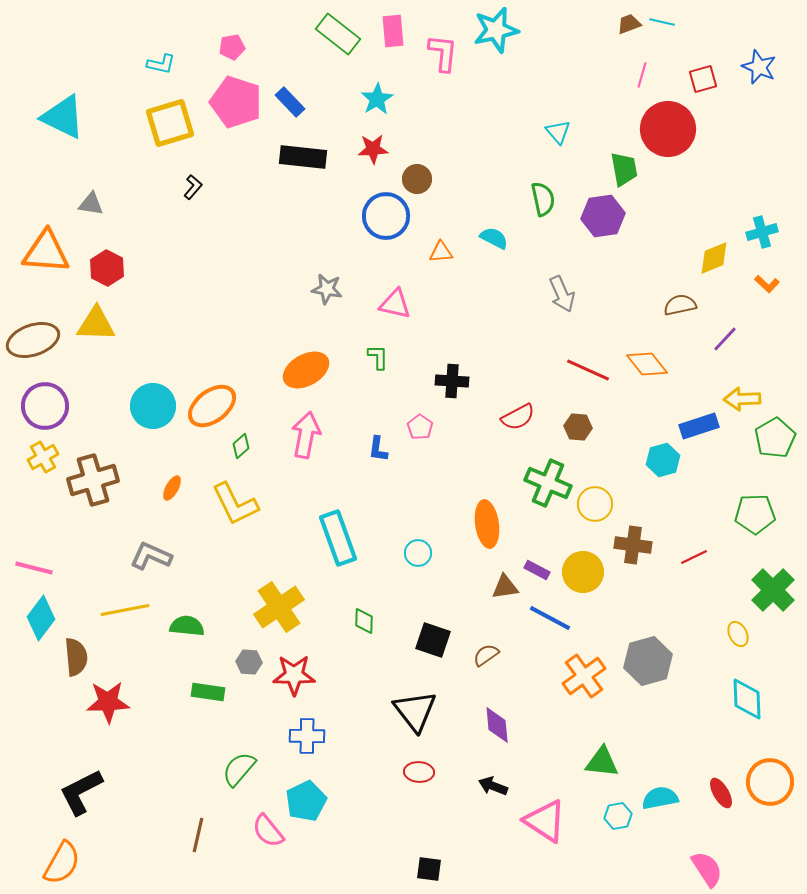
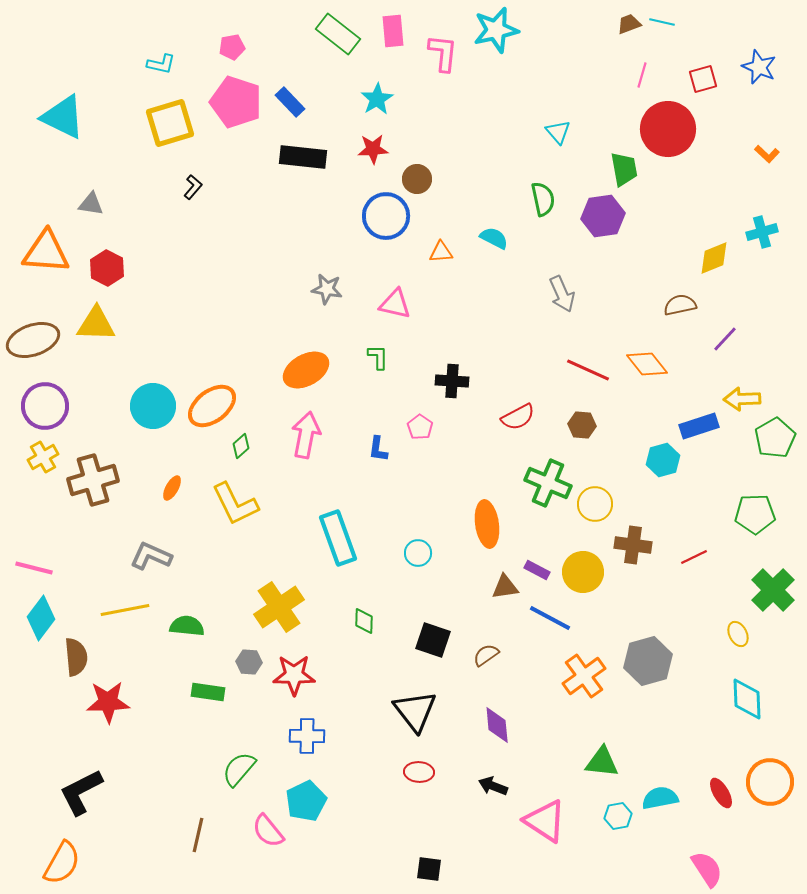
orange L-shape at (767, 284): moved 130 px up
brown hexagon at (578, 427): moved 4 px right, 2 px up
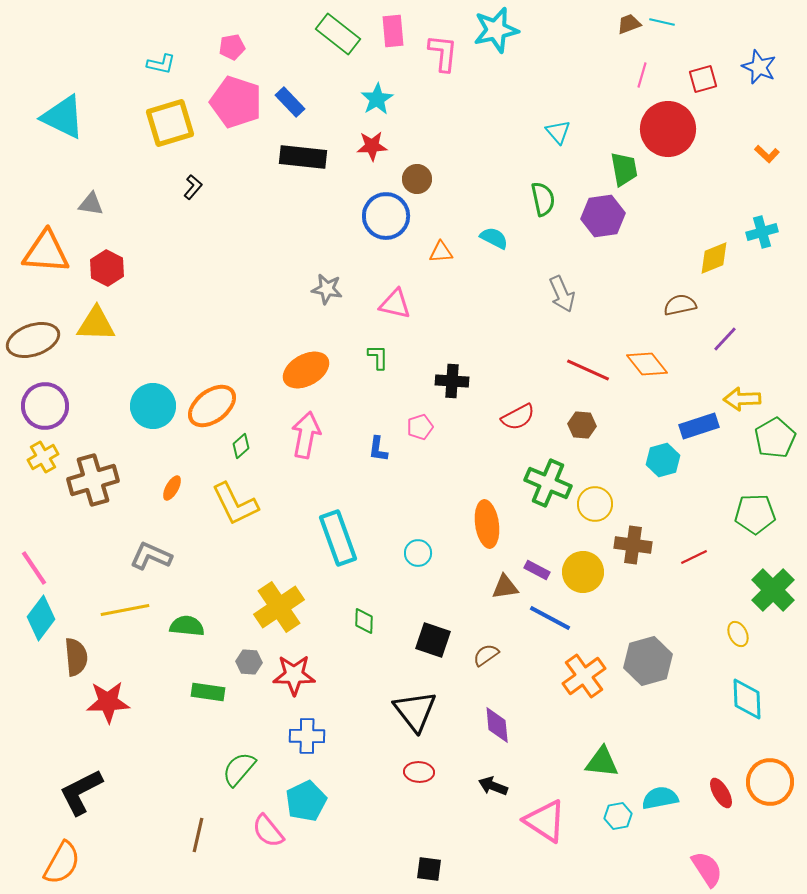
red star at (373, 149): moved 1 px left, 3 px up
pink pentagon at (420, 427): rotated 20 degrees clockwise
pink line at (34, 568): rotated 42 degrees clockwise
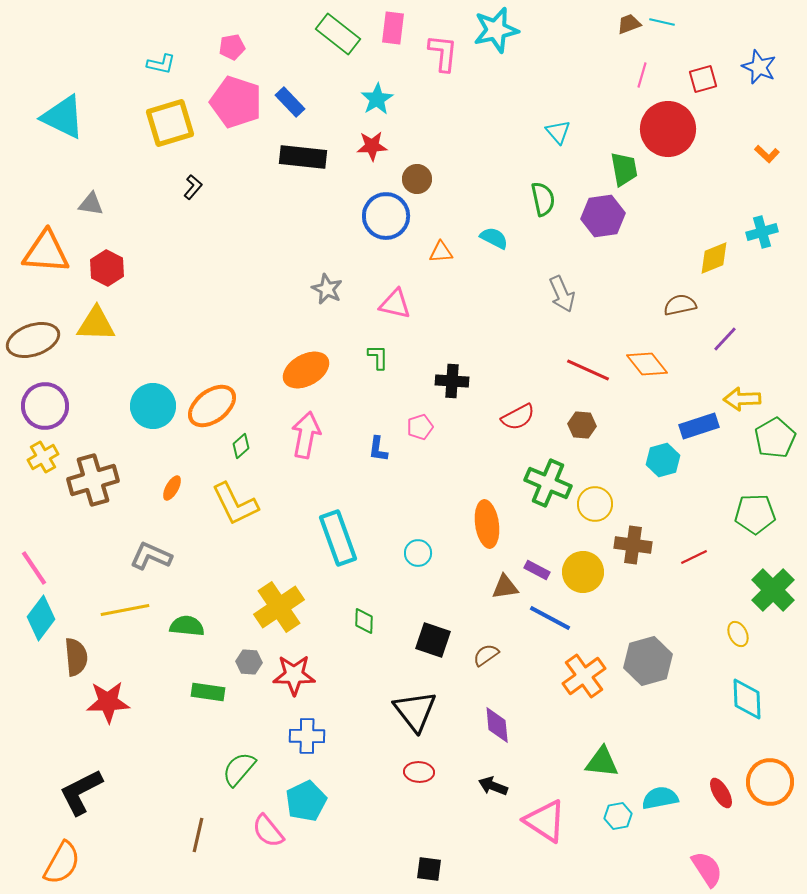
pink rectangle at (393, 31): moved 3 px up; rotated 12 degrees clockwise
gray star at (327, 289): rotated 16 degrees clockwise
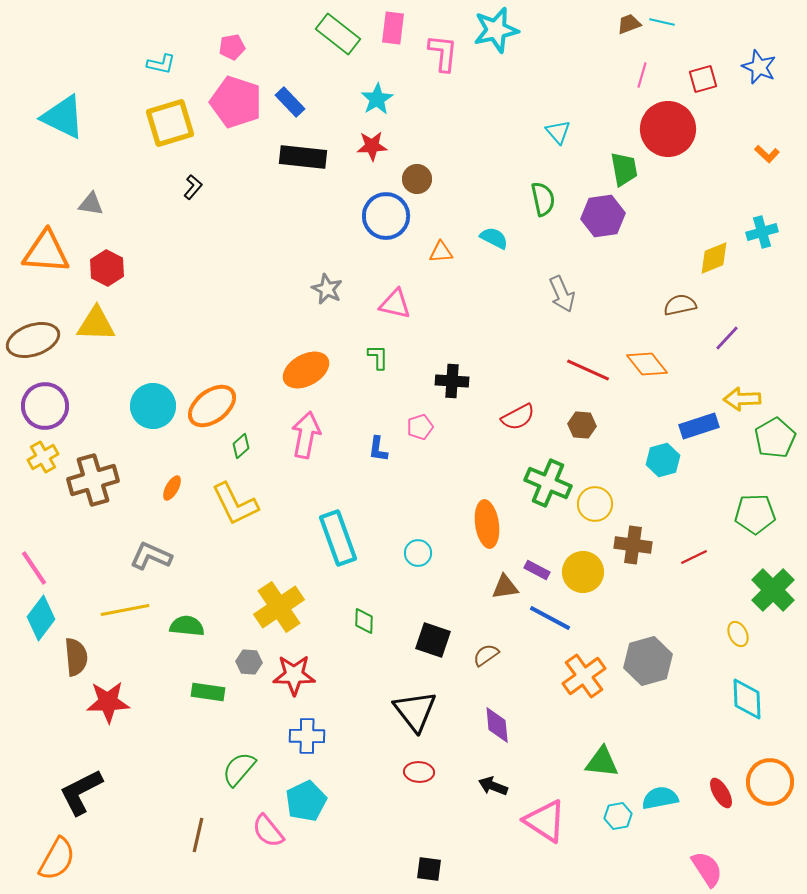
purple line at (725, 339): moved 2 px right, 1 px up
orange semicircle at (62, 863): moved 5 px left, 4 px up
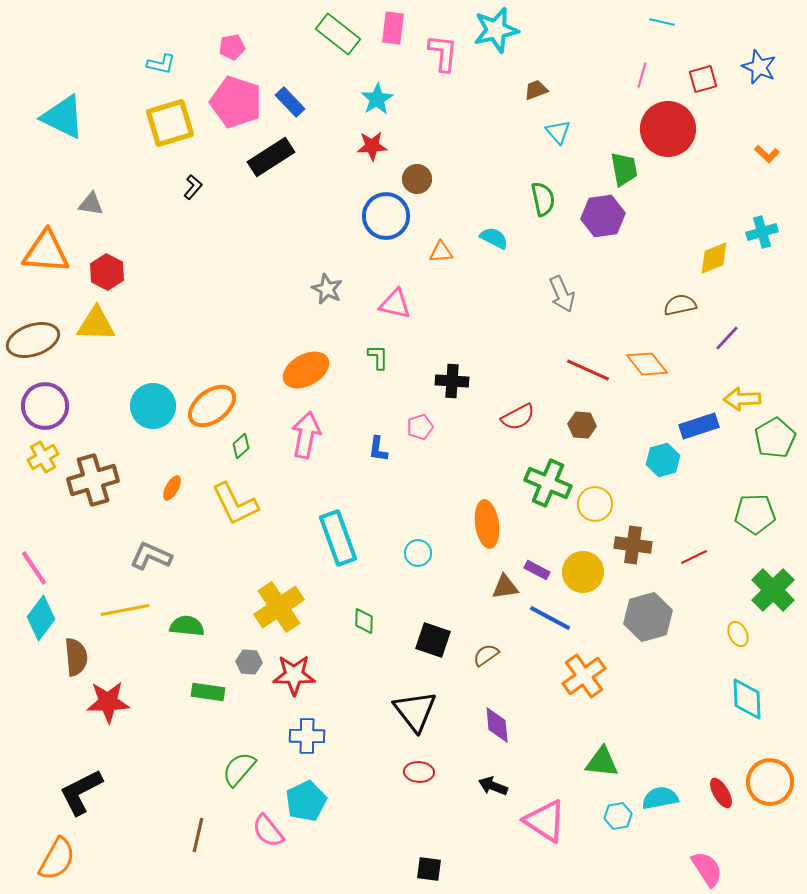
brown trapezoid at (629, 24): moved 93 px left, 66 px down
black rectangle at (303, 157): moved 32 px left; rotated 39 degrees counterclockwise
red hexagon at (107, 268): moved 4 px down
gray hexagon at (648, 661): moved 44 px up
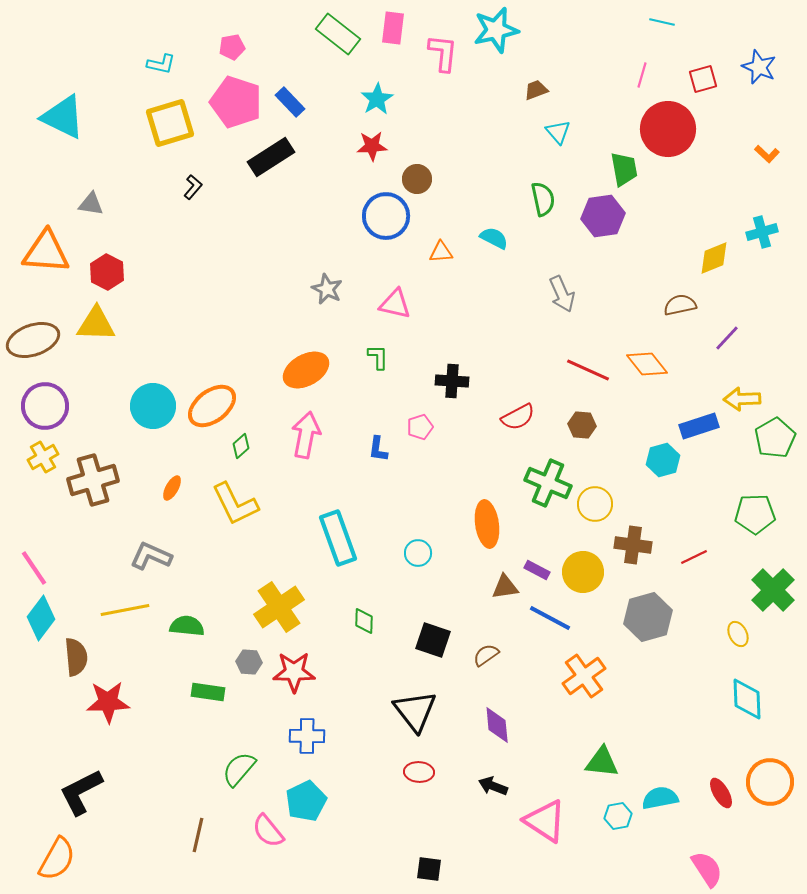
red star at (294, 675): moved 3 px up
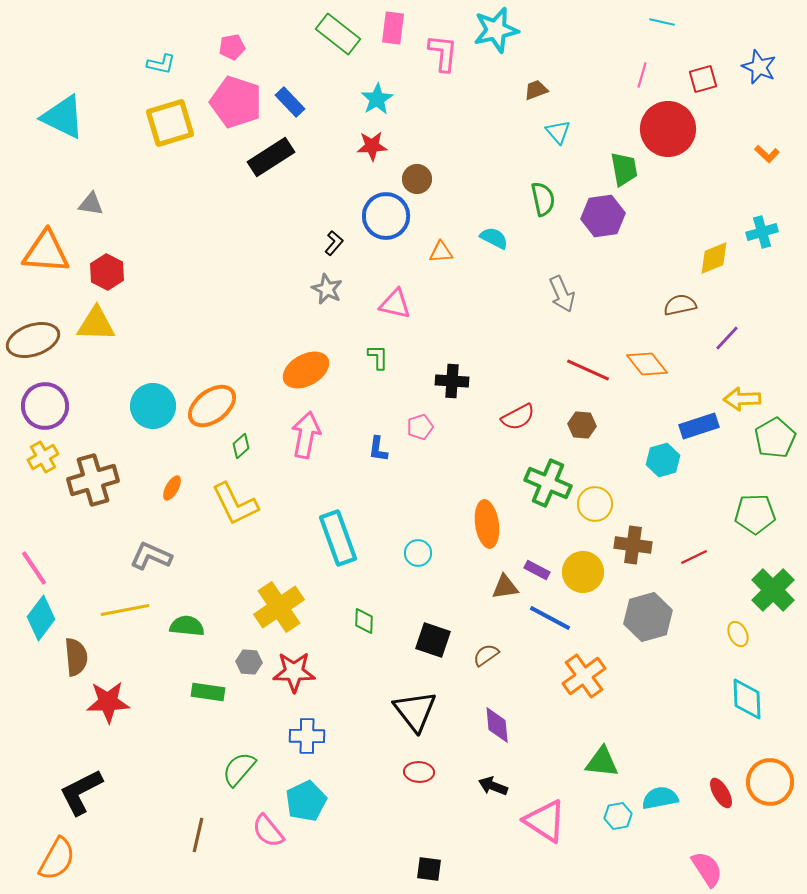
black L-shape at (193, 187): moved 141 px right, 56 px down
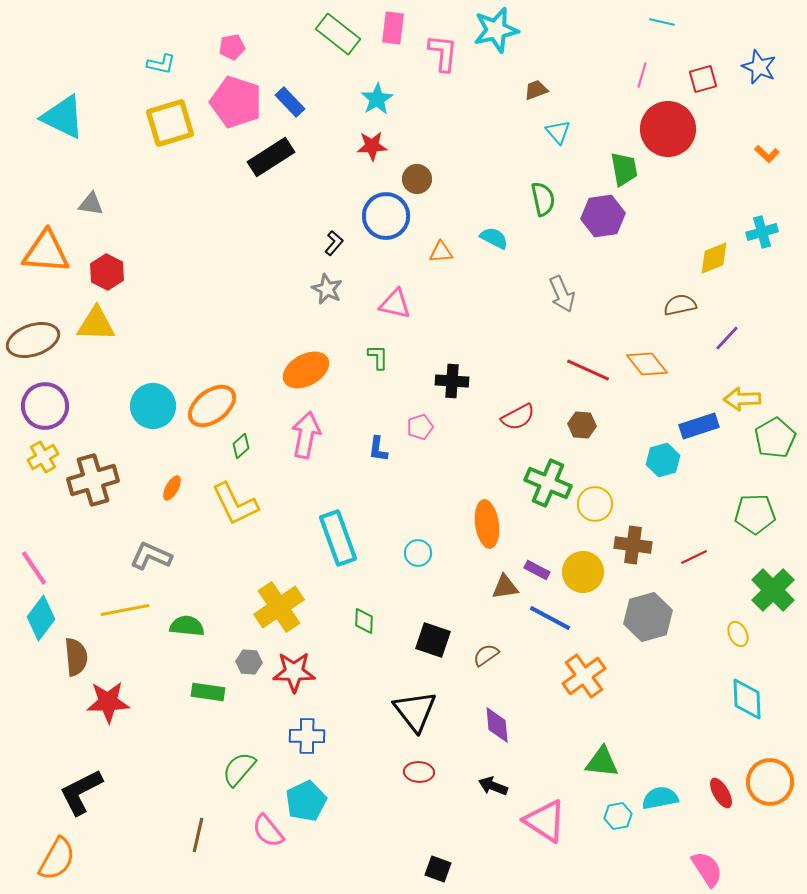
black square at (429, 869): moved 9 px right; rotated 12 degrees clockwise
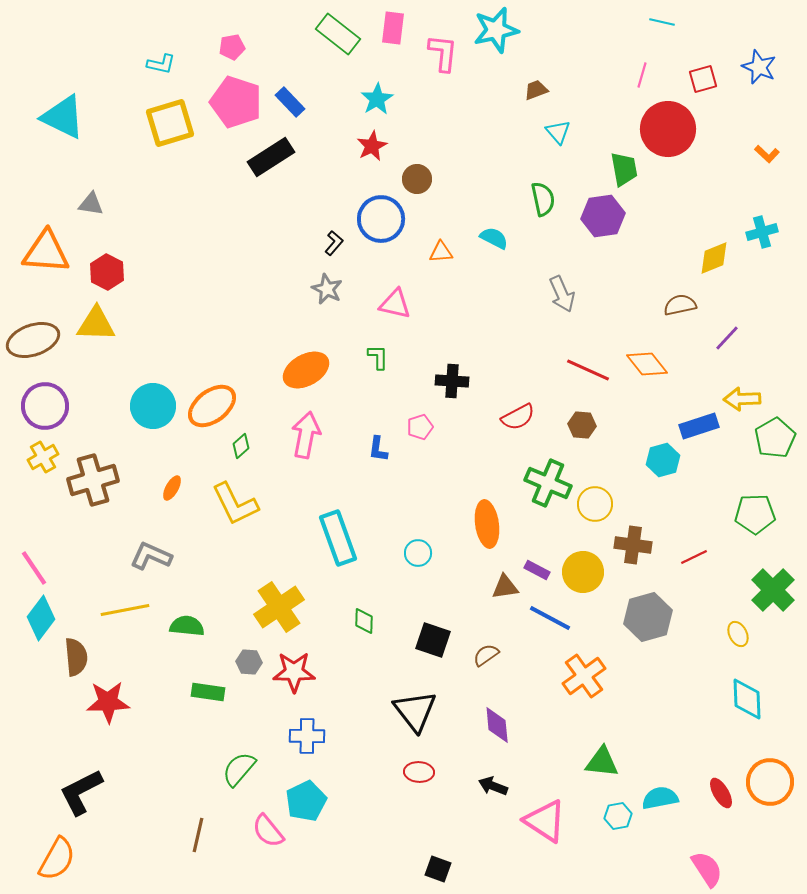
red star at (372, 146): rotated 24 degrees counterclockwise
blue circle at (386, 216): moved 5 px left, 3 px down
